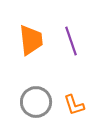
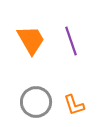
orange trapezoid: rotated 24 degrees counterclockwise
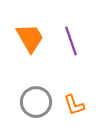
orange trapezoid: moved 1 px left, 2 px up
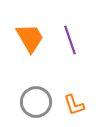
purple line: moved 1 px left, 1 px up
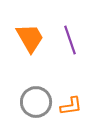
orange L-shape: moved 3 px left, 1 px down; rotated 80 degrees counterclockwise
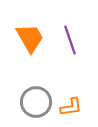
orange L-shape: moved 1 px down
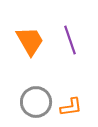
orange trapezoid: moved 3 px down
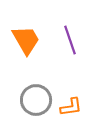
orange trapezoid: moved 4 px left, 1 px up
gray circle: moved 2 px up
